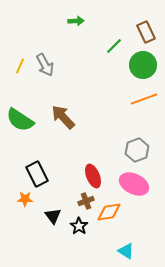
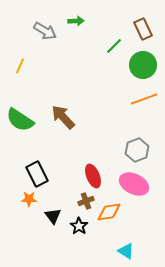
brown rectangle: moved 3 px left, 3 px up
gray arrow: moved 34 px up; rotated 30 degrees counterclockwise
orange star: moved 4 px right
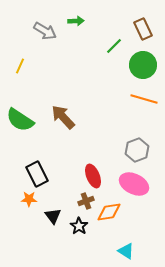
orange line: rotated 36 degrees clockwise
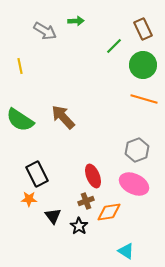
yellow line: rotated 35 degrees counterclockwise
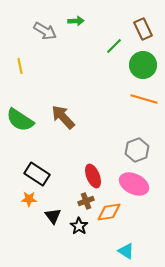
black rectangle: rotated 30 degrees counterclockwise
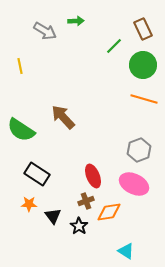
green semicircle: moved 1 px right, 10 px down
gray hexagon: moved 2 px right
orange star: moved 5 px down
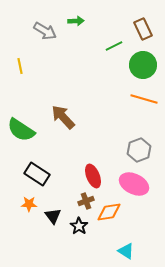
green line: rotated 18 degrees clockwise
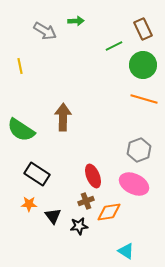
brown arrow: rotated 44 degrees clockwise
black star: rotated 30 degrees clockwise
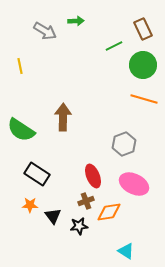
gray hexagon: moved 15 px left, 6 px up
orange star: moved 1 px right, 1 px down
